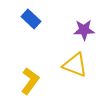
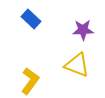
purple star: moved 1 px left
yellow triangle: moved 2 px right
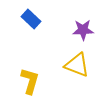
yellow L-shape: rotated 20 degrees counterclockwise
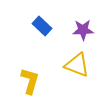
blue rectangle: moved 11 px right, 7 px down
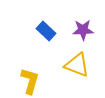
blue rectangle: moved 4 px right, 5 px down
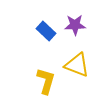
purple star: moved 8 px left, 5 px up
yellow L-shape: moved 16 px right
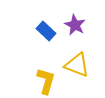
purple star: rotated 30 degrees clockwise
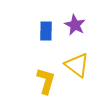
blue rectangle: rotated 48 degrees clockwise
yellow triangle: rotated 16 degrees clockwise
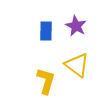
purple star: moved 1 px right, 1 px down
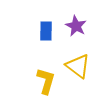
yellow triangle: moved 1 px right, 1 px down
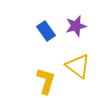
purple star: rotated 30 degrees clockwise
blue rectangle: rotated 36 degrees counterclockwise
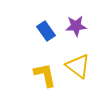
purple star: rotated 10 degrees clockwise
yellow L-shape: moved 1 px left, 6 px up; rotated 28 degrees counterclockwise
